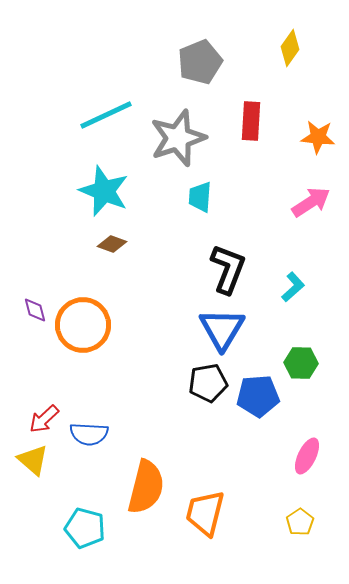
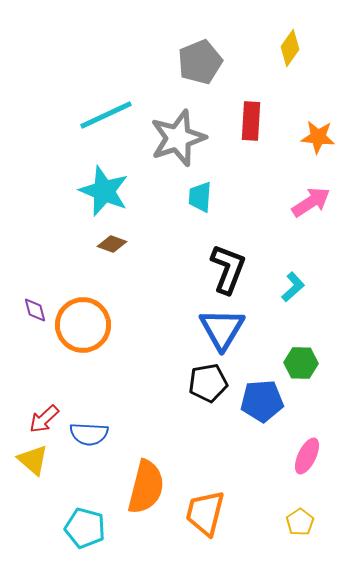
blue pentagon: moved 4 px right, 5 px down
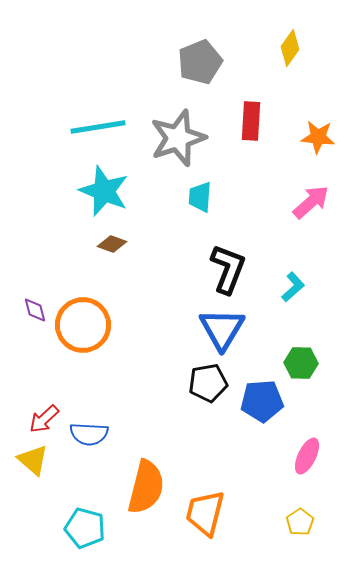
cyan line: moved 8 px left, 12 px down; rotated 16 degrees clockwise
pink arrow: rotated 9 degrees counterclockwise
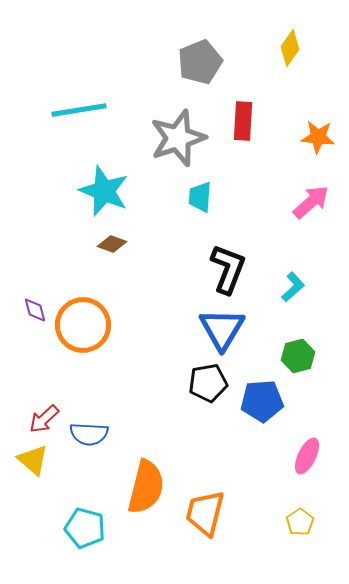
red rectangle: moved 8 px left
cyan line: moved 19 px left, 17 px up
green hexagon: moved 3 px left, 7 px up; rotated 16 degrees counterclockwise
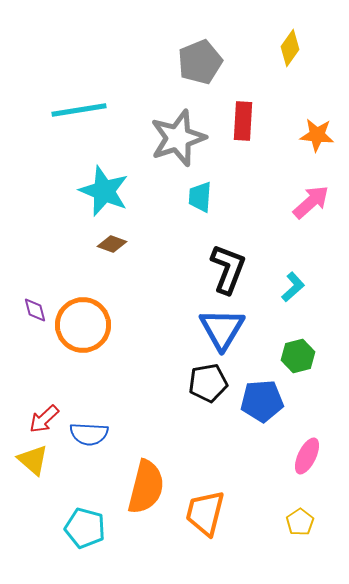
orange star: moved 1 px left, 2 px up
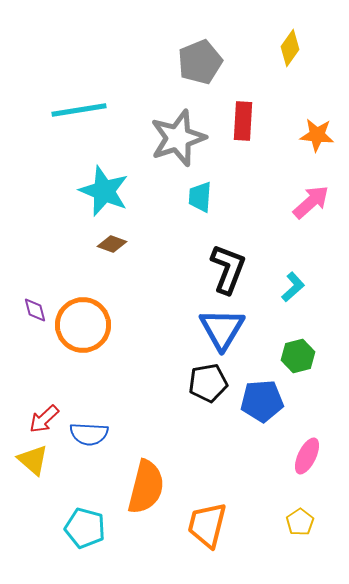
orange trapezoid: moved 2 px right, 12 px down
